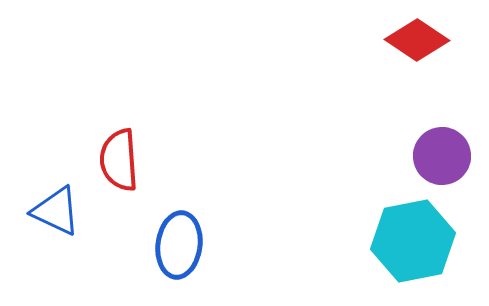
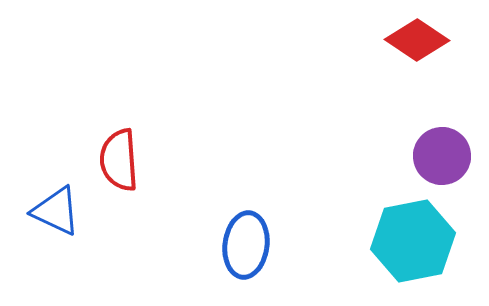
blue ellipse: moved 67 px right
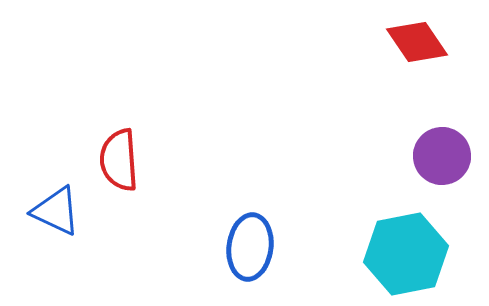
red diamond: moved 2 px down; rotated 22 degrees clockwise
cyan hexagon: moved 7 px left, 13 px down
blue ellipse: moved 4 px right, 2 px down
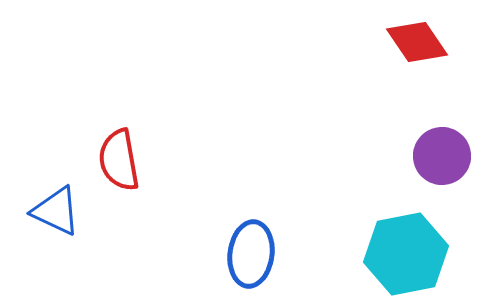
red semicircle: rotated 6 degrees counterclockwise
blue ellipse: moved 1 px right, 7 px down
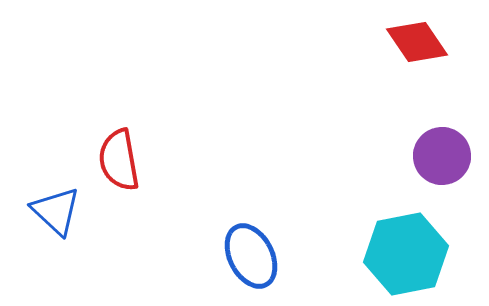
blue triangle: rotated 18 degrees clockwise
blue ellipse: moved 2 px down; rotated 34 degrees counterclockwise
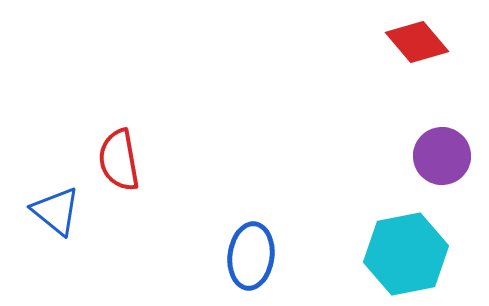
red diamond: rotated 6 degrees counterclockwise
blue triangle: rotated 4 degrees counterclockwise
blue ellipse: rotated 34 degrees clockwise
